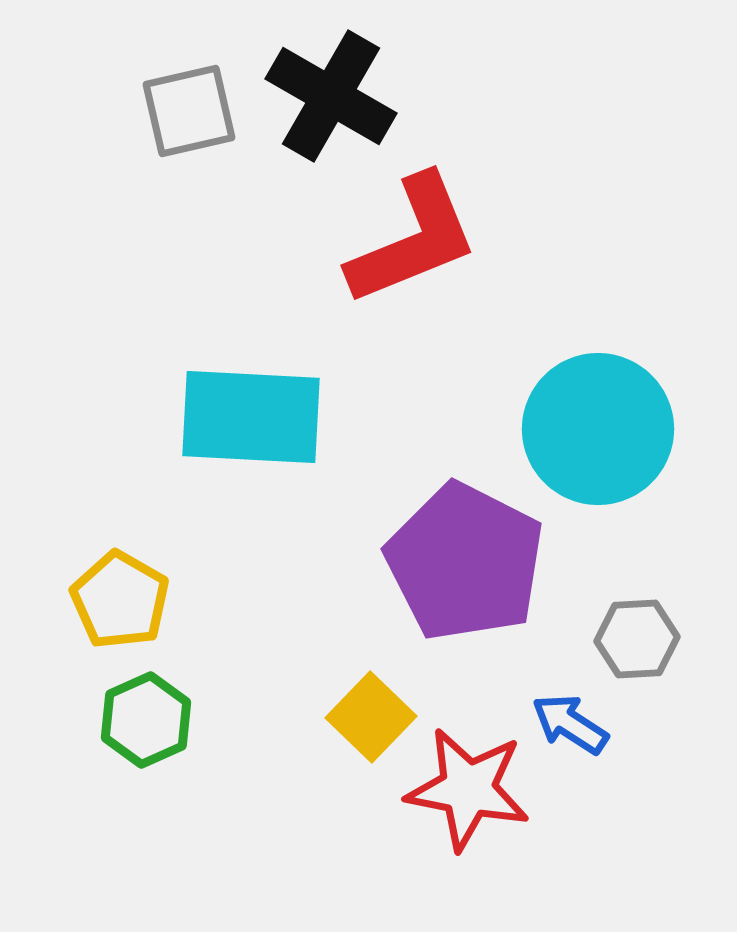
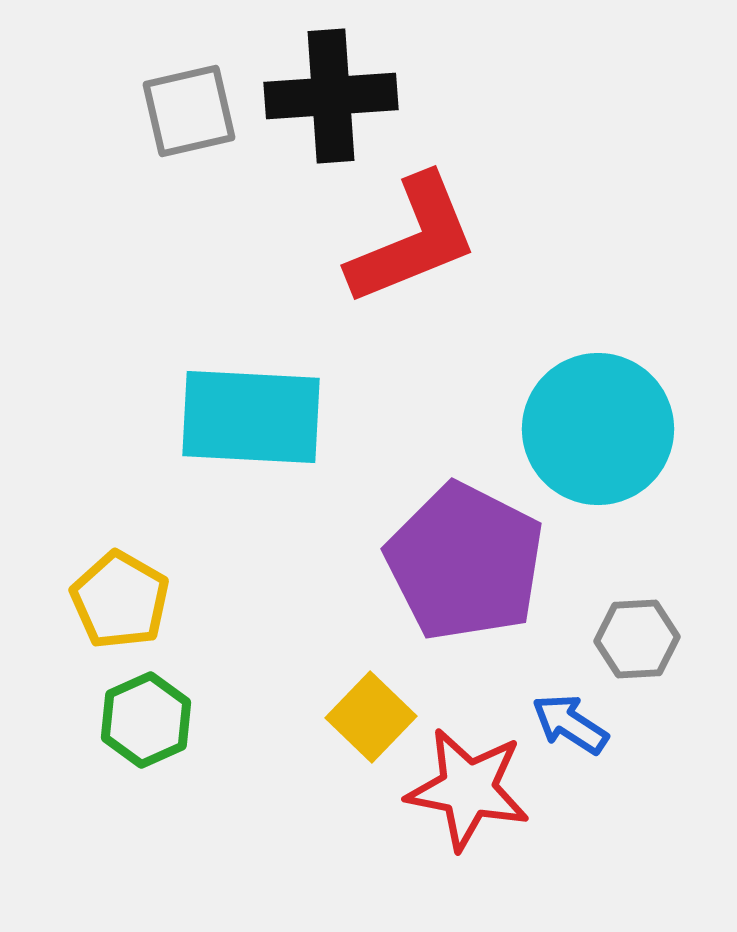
black cross: rotated 34 degrees counterclockwise
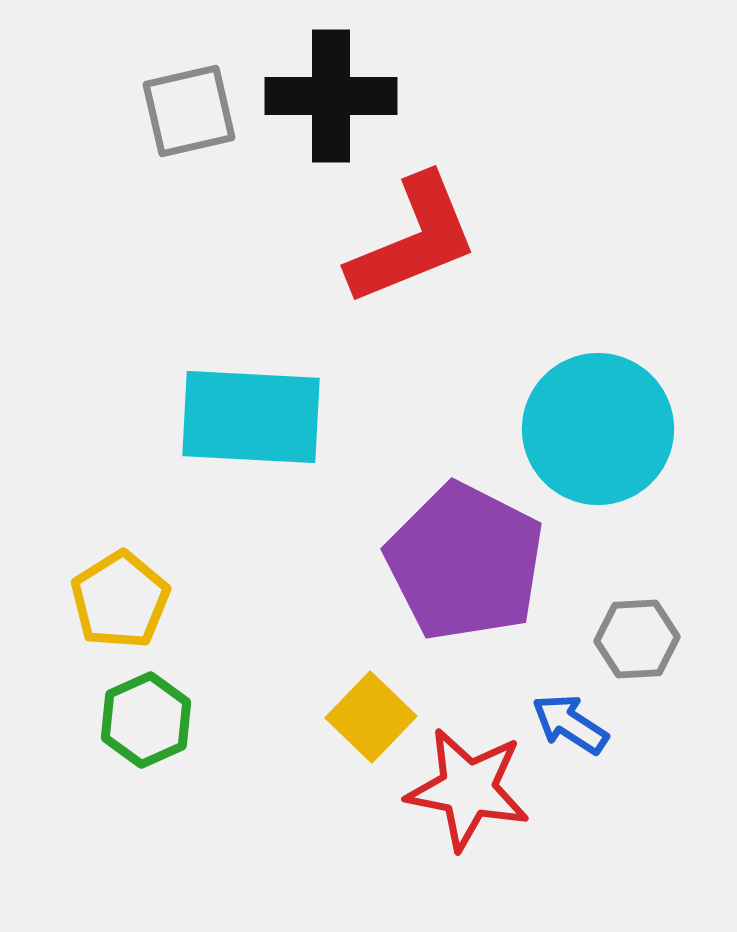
black cross: rotated 4 degrees clockwise
yellow pentagon: rotated 10 degrees clockwise
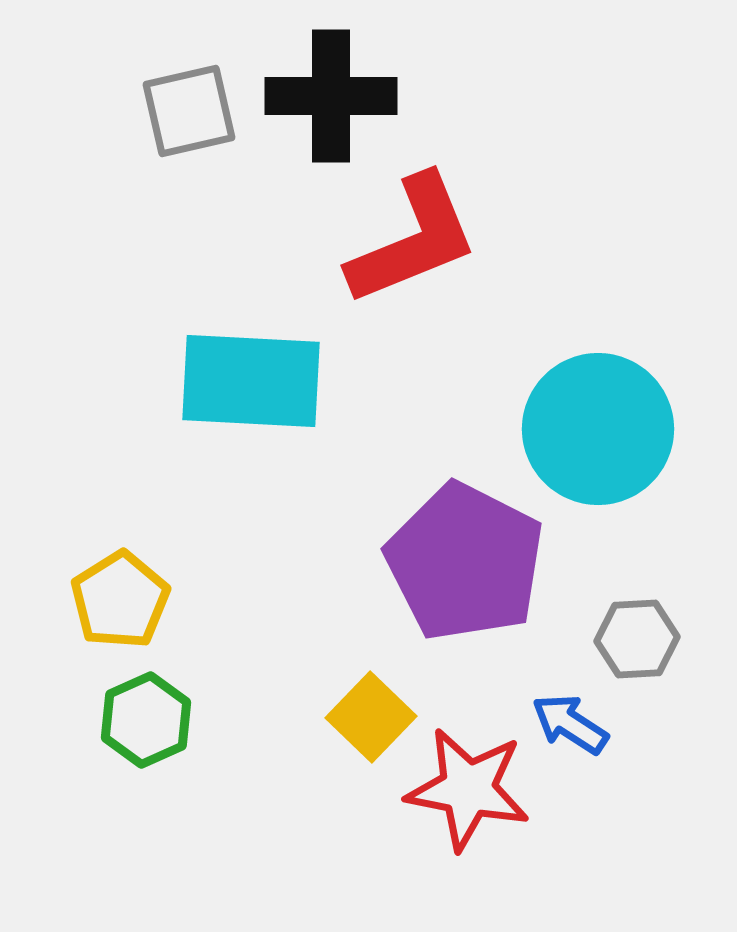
cyan rectangle: moved 36 px up
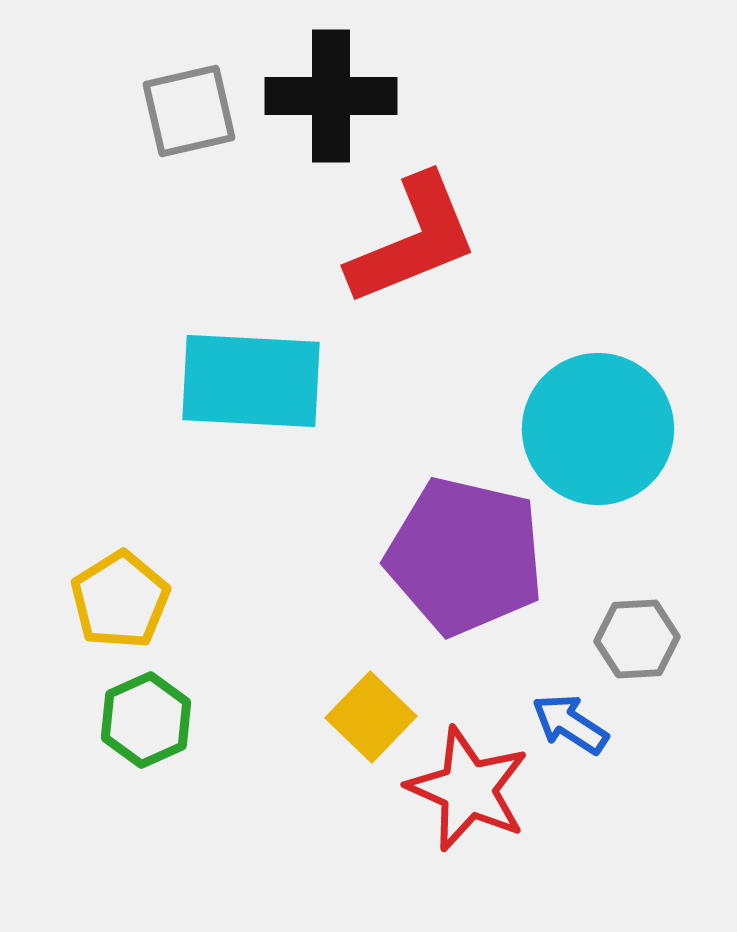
purple pentagon: moved 6 px up; rotated 14 degrees counterclockwise
red star: rotated 13 degrees clockwise
